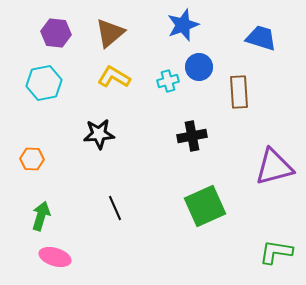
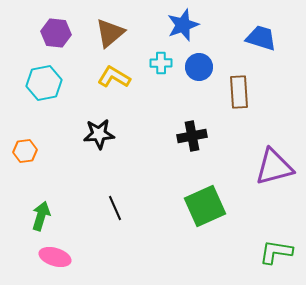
cyan cross: moved 7 px left, 18 px up; rotated 15 degrees clockwise
orange hexagon: moved 7 px left, 8 px up; rotated 10 degrees counterclockwise
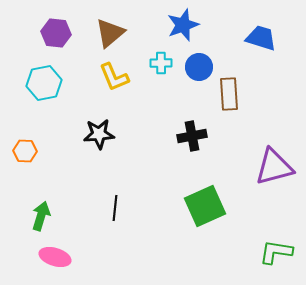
yellow L-shape: rotated 144 degrees counterclockwise
brown rectangle: moved 10 px left, 2 px down
orange hexagon: rotated 10 degrees clockwise
black line: rotated 30 degrees clockwise
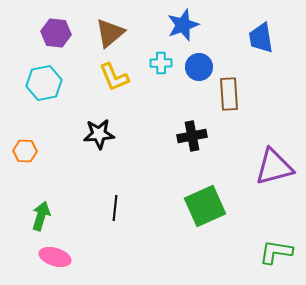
blue trapezoid: rotated 116 degrees counterclockwise
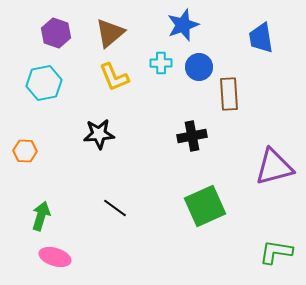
purple hexagon: rotated 12 degrees clockwise
black line: rotated 60 degrees counterclockwise
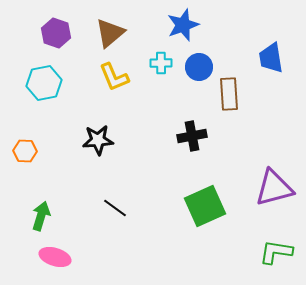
blue trapezoid: moved 10 px right, 20 px down
black star: moved 1 px left, 6 px down
purple triangle: moved 21 px down
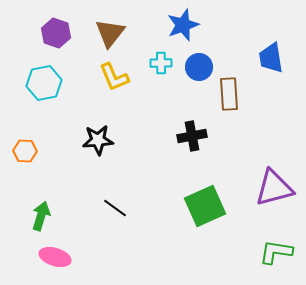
brown triangle: rotated 12 degrees counterclockwise
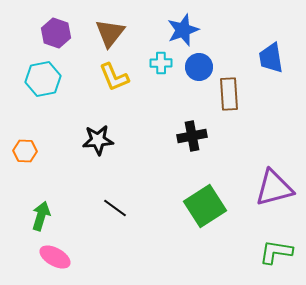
blue star: moved 5 px down
cyan hexagon: moved 1 px left, 4 px up
green square: rotated 9 degrees counterclockwise
pink ellipse: rotated 12 degrees clockwise
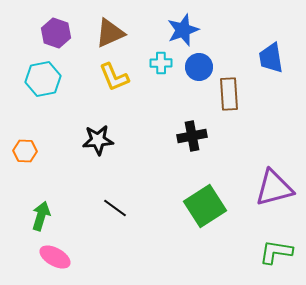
brown triangle: rotated 28 degrees clockwise
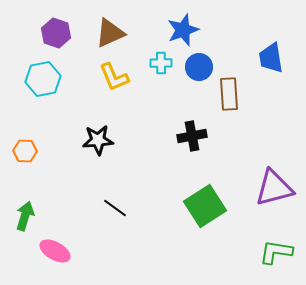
green arrow: moved 16 px left
pink ellipse: moved 6 px up
